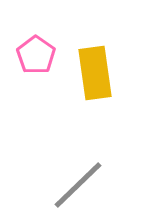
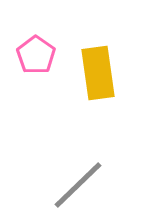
yellow rectangle: moved 3 px right
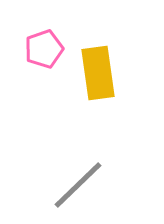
pink pentagon: moved 8 px right, 6 px up; rotated 18 degrees clockwise
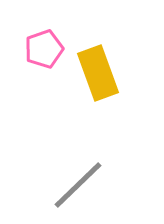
yellow rectangle: rotated 12 degrees counterclockwise
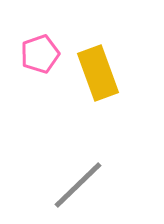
pink pentagon: moved 4 px left, 5 px down
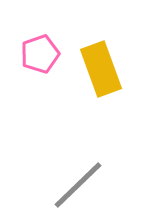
yellow rectangle: moved 3 px right, 4 px up
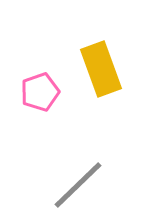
pink pentagon: moved 38 px down
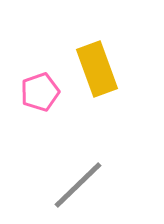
yellow rectangle: moved 4 px left
